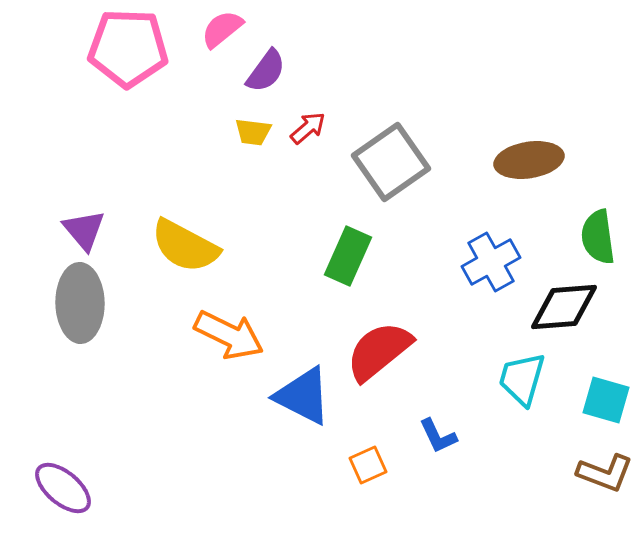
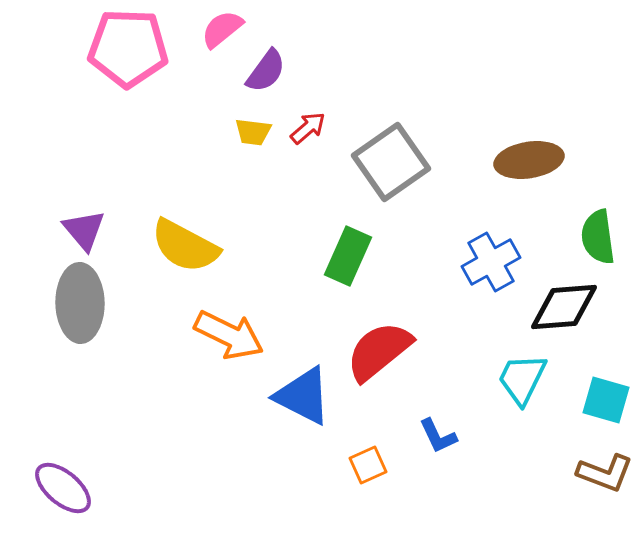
cyan trapezoid: rotated 10 degrees clockwise
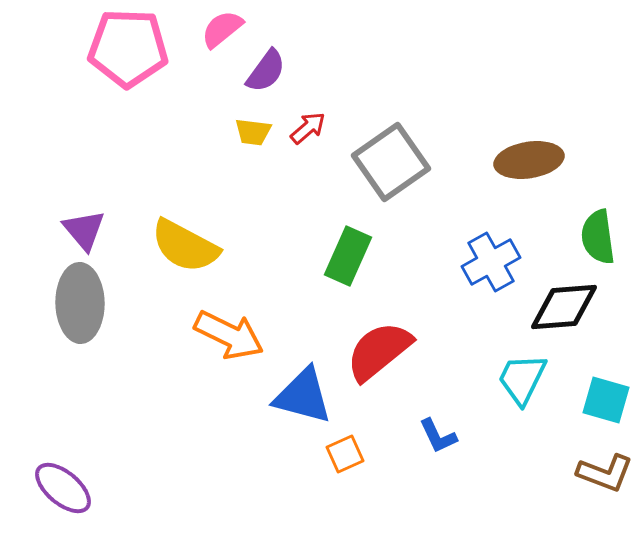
blue triangle: rotated 12 degrees counterclockwise
orange square: moved 23 px left, 11 px up
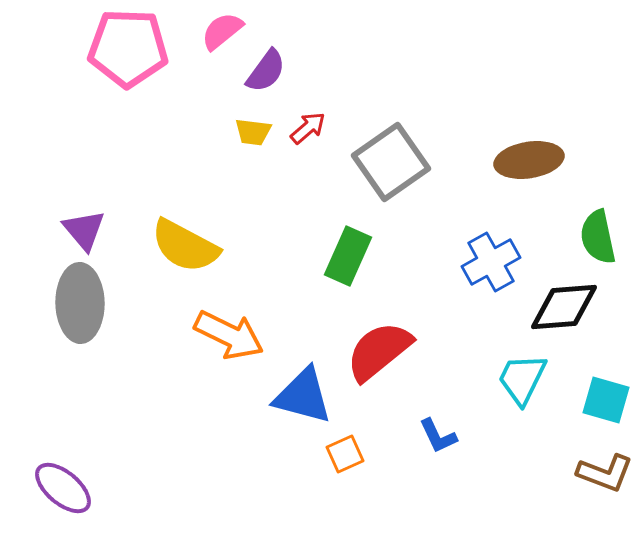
pink semicircle: moved 2 px down
green semicircle: rotated 4 degrees counterclockwise
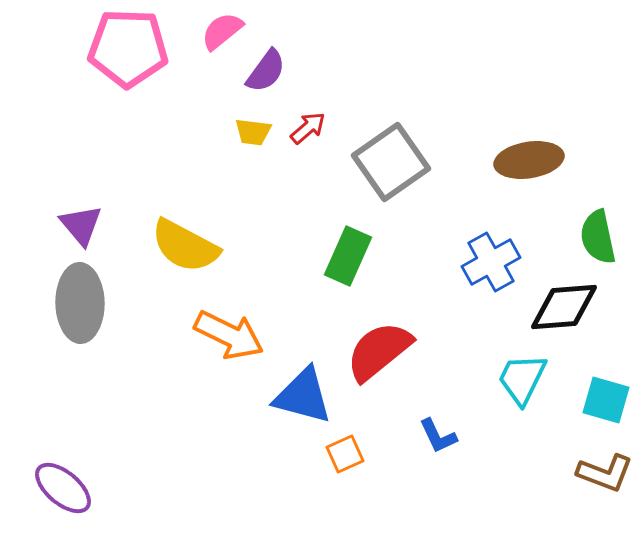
purple triangle: moved 3 px left, 5 px up
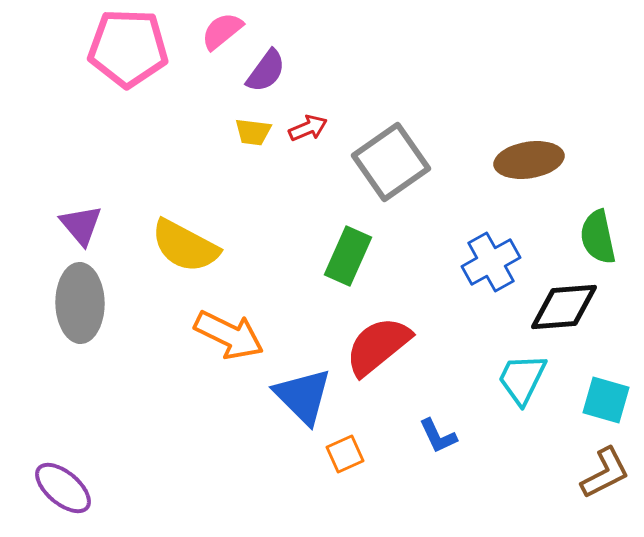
red arrow: rotated 18 degrees clockwise
red semicircle: moved 1 px left, 5 px up
blue triangle: rotated 30 degrees clockwise
brown L-shape: rotated 48 degrees counterclockwise
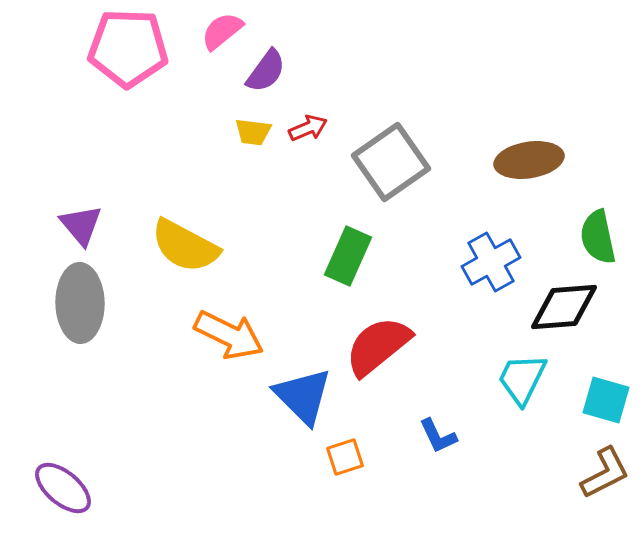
orange square: moved 3 px down; rotated 6 degrees clockwise
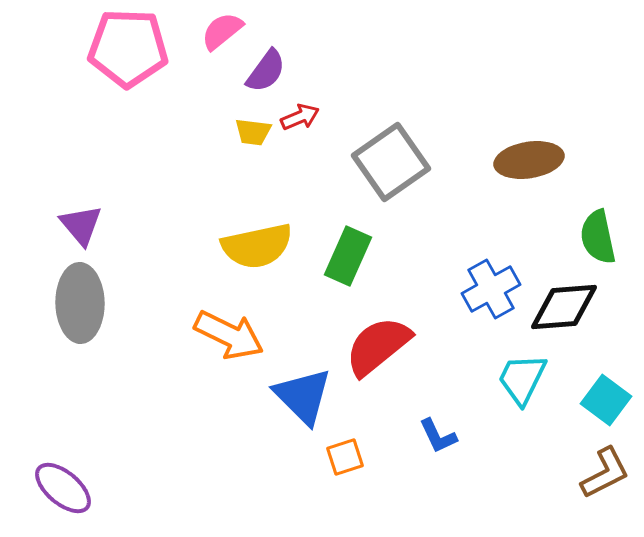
red arrow: moved 8 px left, 11 px up
yellow semicircle: moved 72 px right; rotated 40 degrees counterclockwise
blue cross: moved 27 px down
cyan square: rotated 21 degrees clockwise
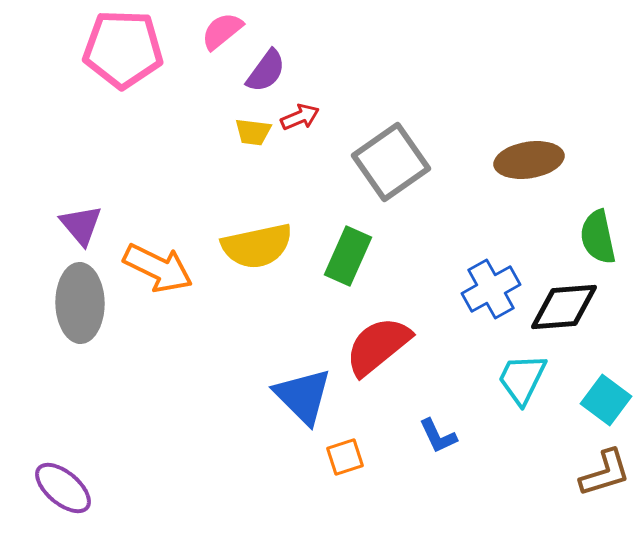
pink pentagon: moved 5 px left, 1 px down
orange arrow: moved 71 px left, 67 px up
brown L-shape: rotated 10 degrees clockwise
